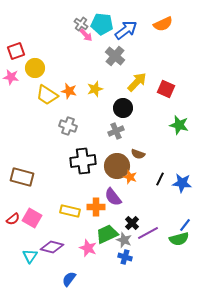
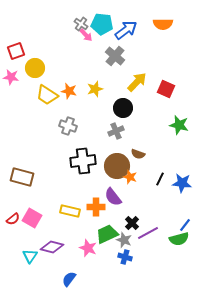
orange semicircle at (163, 24): rotated 24 degrees clockwise
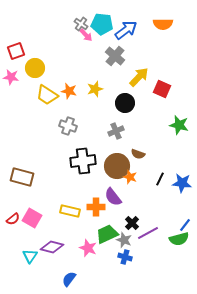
yellow arrow at (137, 82): moved 2 px right, 5 px up
red square at (166, 89): moved 4 px left
black circle at (123, 108): moved 2 px right, 5 px up
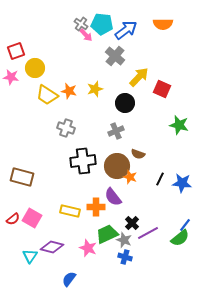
gray cross at (68, 126): moved 2 px left, 2 px down
green semicircle at (179, 239): moved 1 px right, 1 px up; rotated 24 degrees counterclockwise
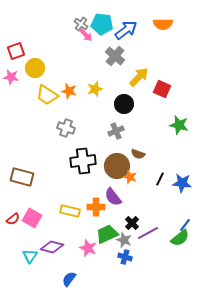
black circle at (125, 103): moved 1 px left, 1 px down
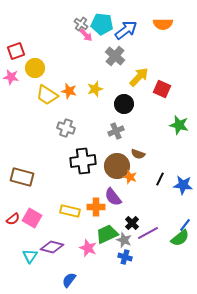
blue star at (182, 183): moved 1 px right, 2 px down
blue semicircle at (69, 279): moved 1 px down
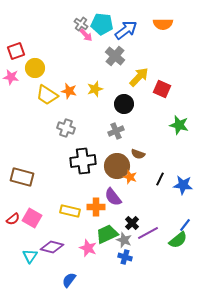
green semicircle at (180, 238): moved 2 px left, 2 px down
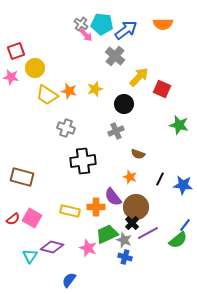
brown circle at (117, 166): moved 19 px right, 41 px down
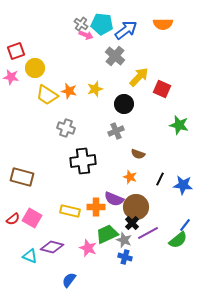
pink arrow at (86, 35): rotated 24 degrees counterclockwise
purple semicircle at (113, 197): moved 1 px right, 2 px down; rotated 30 degrees counterclockwise
cyan triangle at (30, 256): rotated 42 degrees counterclockwise
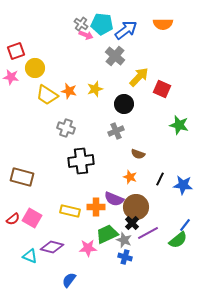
black cross at (83, 161): moved 2 px left
pink star at (88, 248): rotated 24 degrees counterclockwise
